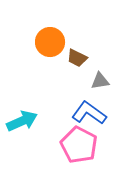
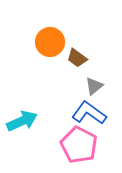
brown trapezoid: rotated 10 degrees clockwise
gray triangle: moved 6 px left, 5 px down; rotated 30 degrees counterclockwise
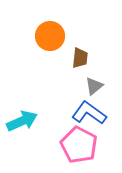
orange circle: moved 6 px up
brown trapezoid: moved 3 px right; rotated 120 degrees counterclockwise
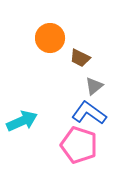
orange circle: moved 2 px down
brown trapezoid: rotated 110 degrees clockwise
pink pentagon: rotated 9 degrees counterclockwise
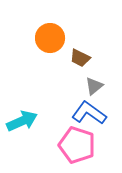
pink pentagon: moved 2 px left
